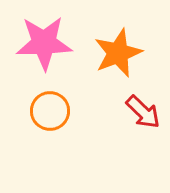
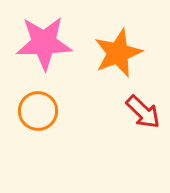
orange circle: moved 12 px left
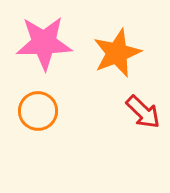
orange star: moved 1 px left
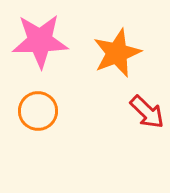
pink star: moved 4 px left, 2 px up
red arrow: moved 4 px right
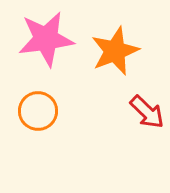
pink star: moved 6 px right, 2 px up; rotated 6 degrees counterclockwise
orange star: moved 2 px left, 2 px up
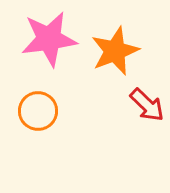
pink star: moved 3 px right
red arrow: moved 7 px up
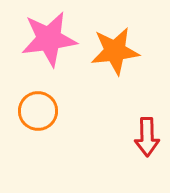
orange star: rotated 15 degrees clockwise
red arrow: moved 32 px down; rotated 45 degrees clockwise
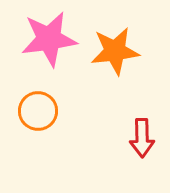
red arrow: moved 5 px left, 1 px down
